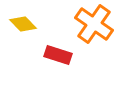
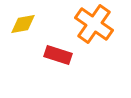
yellow diamond: rotated 56 degrees counterclockwise
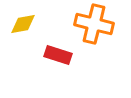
orange cross: rotated 21 degrees counterclockwise
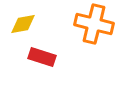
red rectangle: moved 16 px left, 2 px down
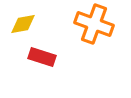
orange cross: rotated 6 degrees clockwise
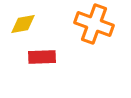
red rectangle: rotated 20 degrees counterclockwise
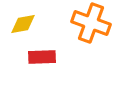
orange cross: moved 3 px left, 1 px up
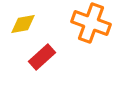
red rectangle: rotated 40 degrees counterclockwise
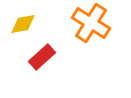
orange cross: rotated 12 degrees clockwise
